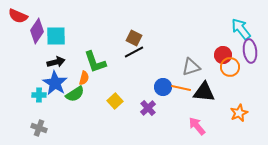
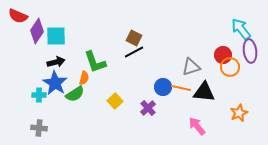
gray cross: rotated 14 degrees counterclockwise
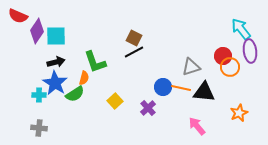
red circle: moved 1 px down
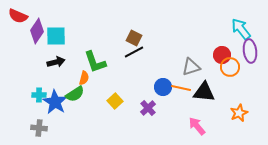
red circle: moved 1 px left, 1 px up
blue star: moved 19 px down
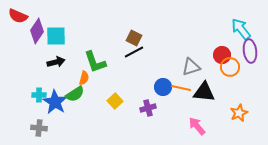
purple cross: rotated 28 degrees clockwise
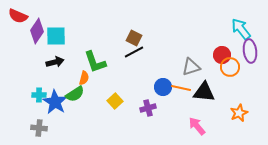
black arrow: moved 1 px left
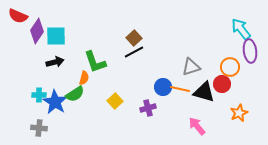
brown square: rotated 21 degrees clockwise
red circle: moved 29 px down
orange line: moved 1 px left, 1 px down
black triangle: rotated 10 degrees clockwise
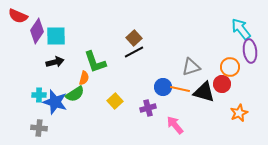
blue star: rotated 15 degrees counterclockwise
pink arrow: moved 22 px left, 1 px up
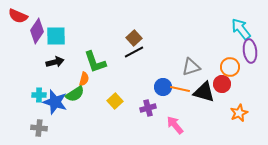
orange semicircle: moved 1 px down
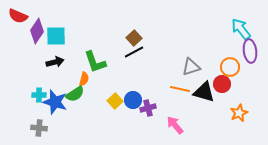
blue circle: moved 30 px left, 13 px down
